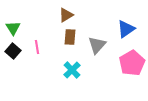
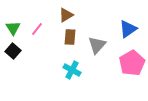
blue triangle: moved 2 px right
pink line: moved 18 px up; rotated 48 degrees clockwise
cyan cross: rotated 18 degrees counterclockwise
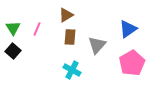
pink line: rotated 16 degrees counterclockwise
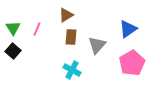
brown rectangle: moved 1 px right
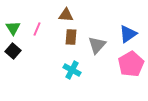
brown triangle: rotated 35 degrees clockwise
blue triangle: moved 5 px down
pink pentagon: moved 1 px left, 1 px down
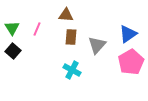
green triangle: moved 1 px left
pink pentagon: moved 2 px up
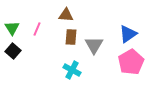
gray triangle: moved 3 px left; rotated 12 degrees counterclockwise
